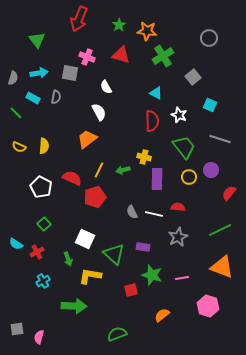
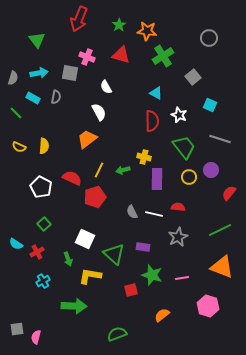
pink semicircle at (39, 337): moved 3 px left
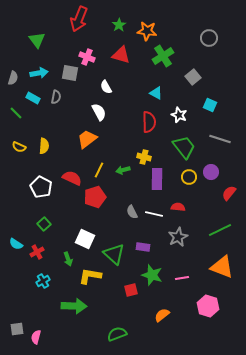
red semicircle at (152, 121): moved 3 px left, 1 px down
purple circle at (211, 170): moved 2 px down
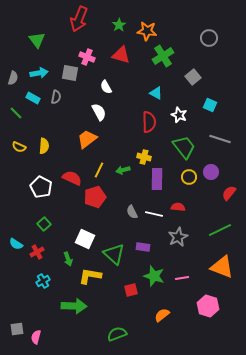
green star at (152, 275): moved 2 px right, 1 px down
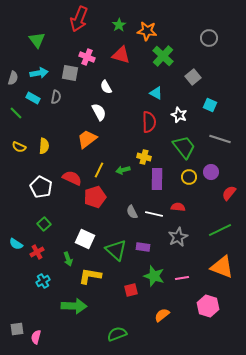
green cross at (163, 56): rotated 15 degrees counterclockwise
green triangle at (114, 254): moved 2 px right, 4 px up
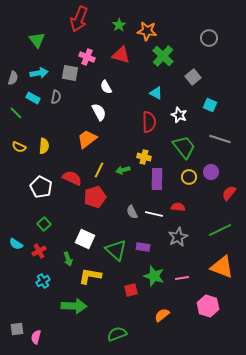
red cross at (37, 252): moved 2 px right, 1 px up
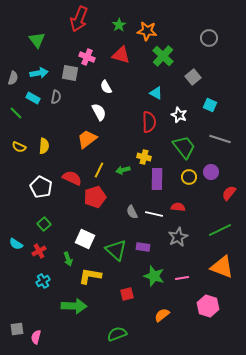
red square at (131, 290): moved 4 px left, 4 px down
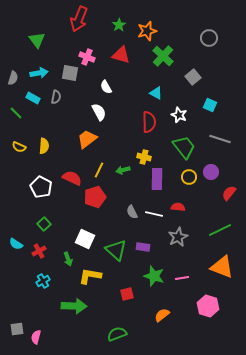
orange star at (147, 31): rotated 24 degrees counterclockwise
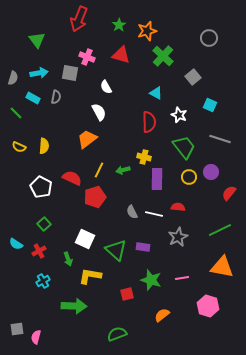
orange triangle at (222, 267): rotated 10 degrees counterclockwise
green star at (154, 276): moved 3 px left, 4 px down
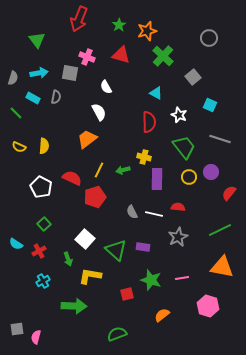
white square at (85, 239): rotated 18 degrees clockwise
